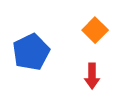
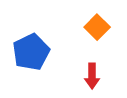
orange square: moved 2 px right, 3 px up
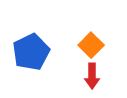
orange square: moved 6 px left, 18 px down
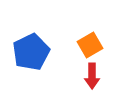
orange square: moved 1 px left; rotated 15 degrees clockwise
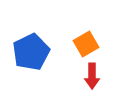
orange square: moved 4 px left, 1 px up
